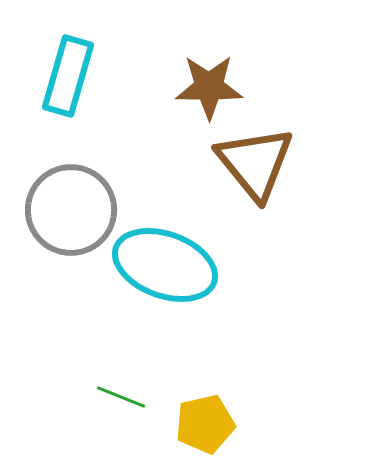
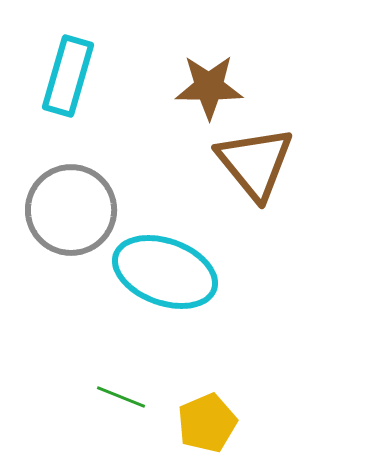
cyan ellipse: moved 7 px down
yellow pentagon: moved 2 px right, 1 px up; rotated 10 degrees counterclockwise
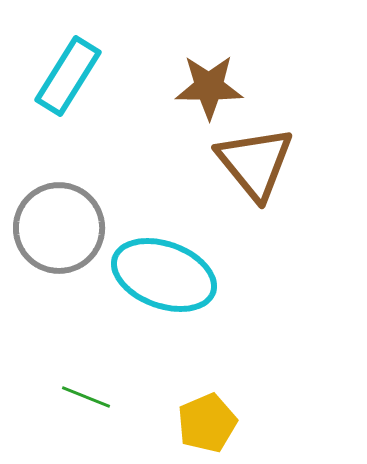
cyan rectangle: rotated 16 degrees clockwise
gray circle: moved 12 px left, 18 px down
cyan ellipse: moved 1 px left, 3 px down
green line: moved 35 px left
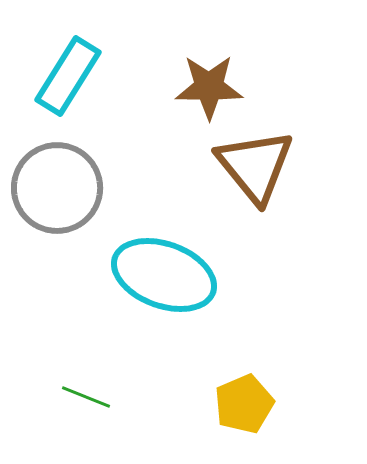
brown triangle: moved 3 px down
gray circle: moved 2 px left, 40 px up
yellow pentagon: moved 37 px right, 19 px up
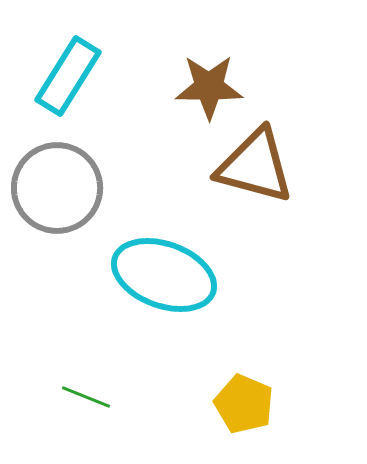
brown triangle: rotated 36 degrees counterclockwise
yellow pentagon: rotated 26 degrees counterclockwise
